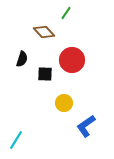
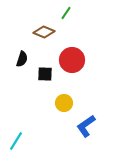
brown diamond: rotated 25 degrees counterclockwise
cyan line: moved 1 px down
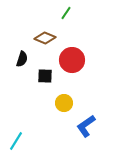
brown diamond: moved 1 px right, 6 px down
black square: moved 2 px down
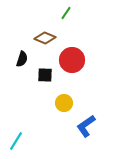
black square: moved 1 px up
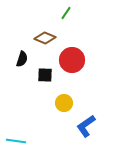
cyan line: rotated 66 degrees clockwise
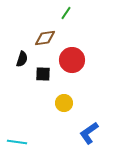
brown diamond: rotated 30 degrees counterclockwise
black square: moved 2 px left, 1 px up
blue L-shape: moved 3 px right, 7 px down
cyan line: moved 1 px right, 1 px down
